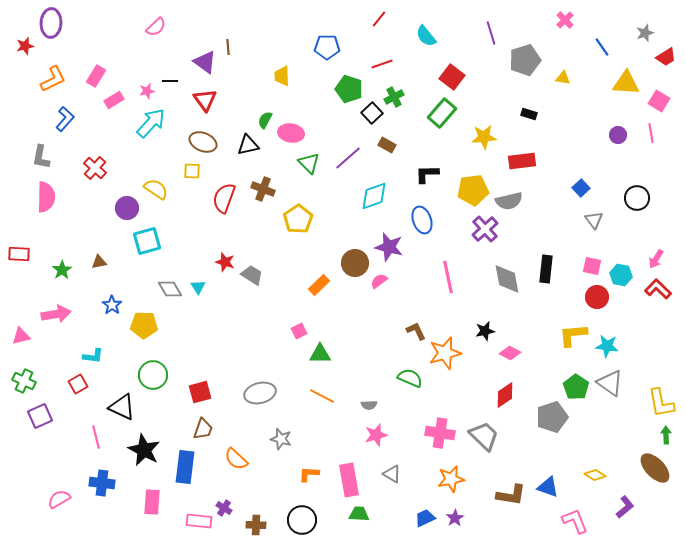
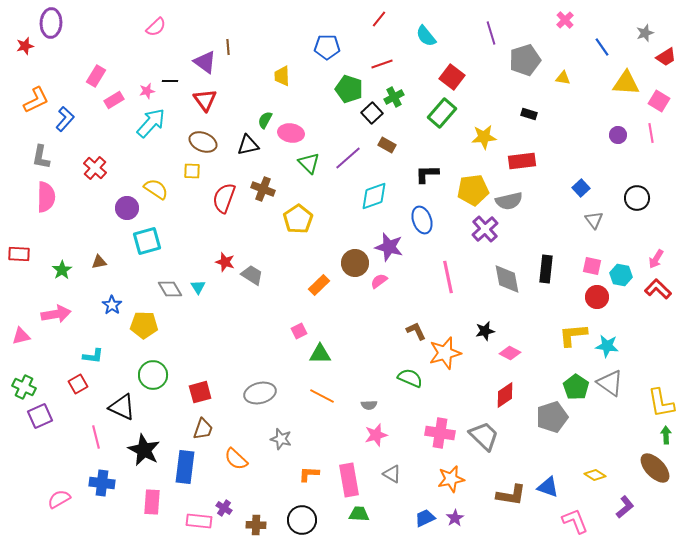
orange L-shape at (53, 79): moved 17 px left, 21 px down
green cross at (24, 381): moved 6 px down
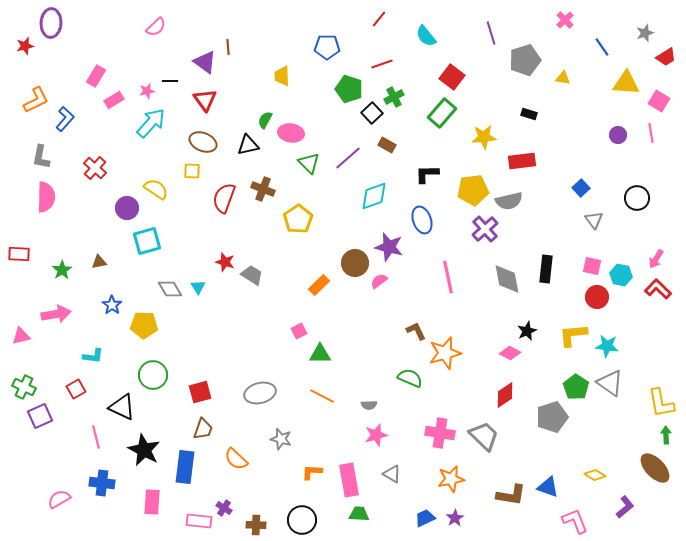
black star at (485, 331): moved 42 px right; rotated 12 degrees counterclockwise
red square at (78, 384): moved 2 px left, 5 px down
orange L-shape at (309, 474): moved 3 px right, 2 px up
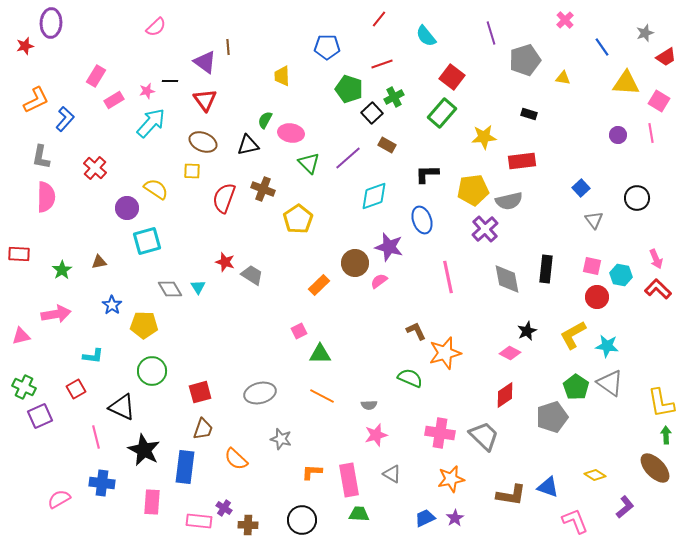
pink arrow at (656, 259): rotated 54 degrees counterclockwise
yellow L-shape at (573, 335): rotated 24 degrees counterclockwise
green circle at (153, 375): moved 1 px left, 4 px up
brown cross at (256, 525): moved 8 px left
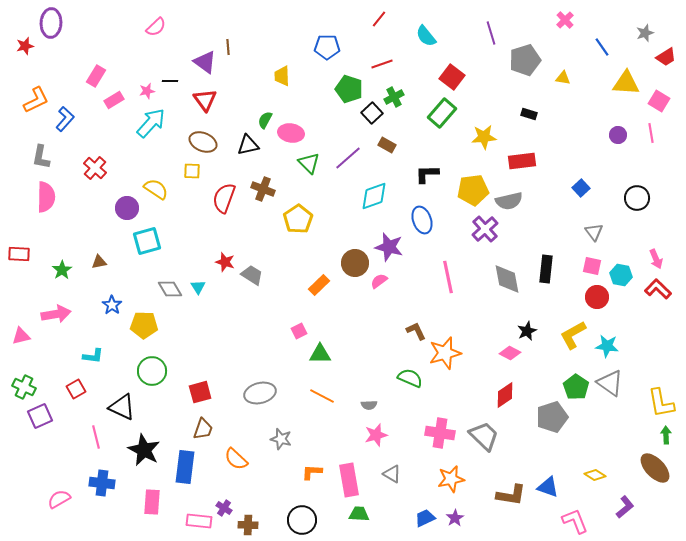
gray triangle at (594, 220): moved 12 px down
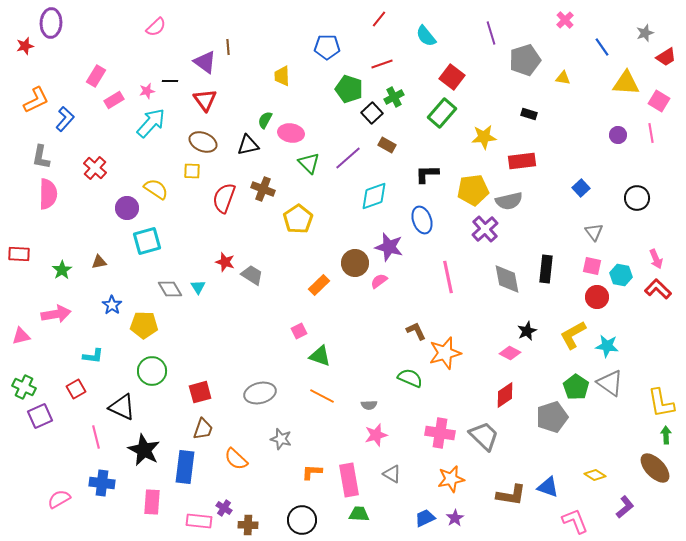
pink semicircle at (46, 197): moved 2 px right, 3 px up
green triangle at (320, 354): moved 2 px down; rotated 20 degrees clockwise
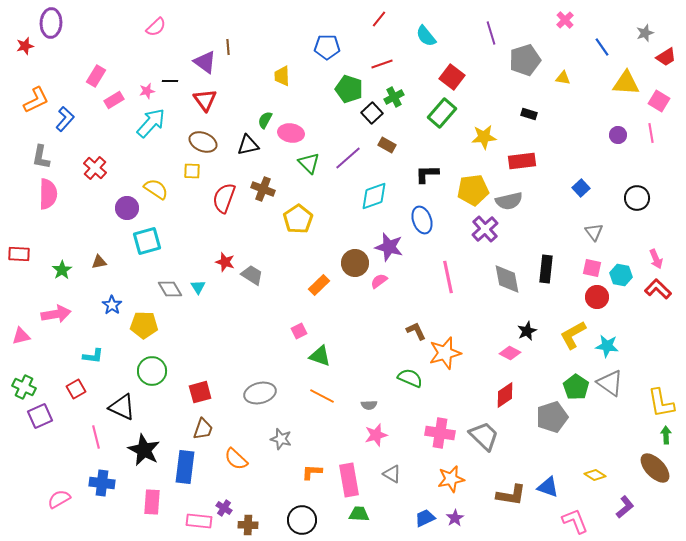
pink square at (592, 266): moved 2 px down
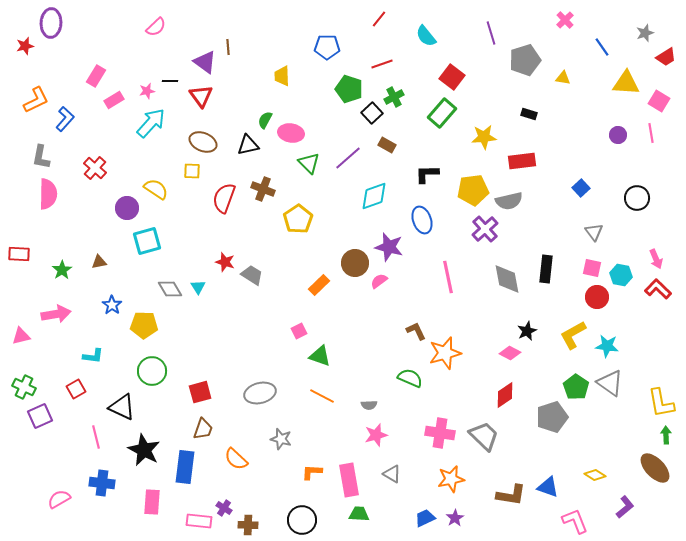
red triangle at (205, 100): moved 4 px left, 4 px up
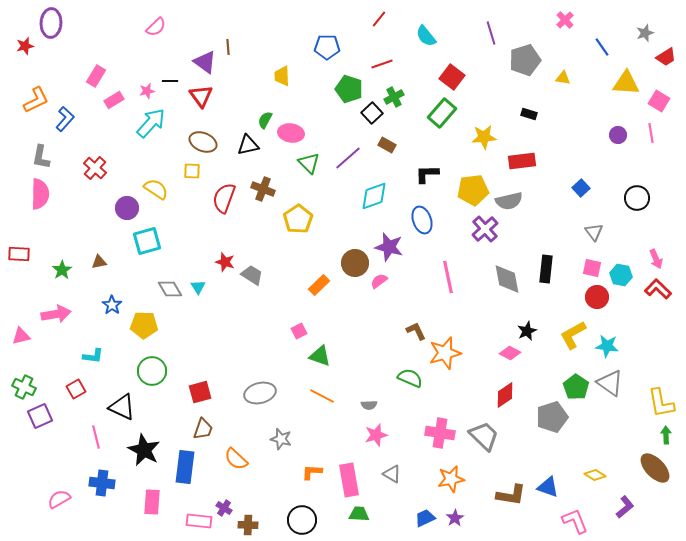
pink semicircle at (48, 194): moved 8 px left
